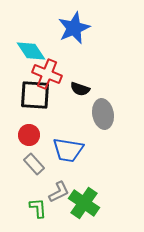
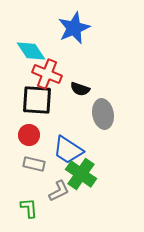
black square: moved 2 px right, 5 px down
blue trapezoid: rotated 24 degrees clockwise
gray rectangle: rotated 35 degrees counterclockwise
gray L-shape: moved 1 px up
green cross: moved 3 px left, 29 px up
green L-shape: moved 9 px left
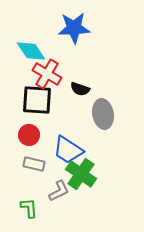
blue star: rotated 20 degrees clockwise
red cross: rotated 8 degrees clockwise
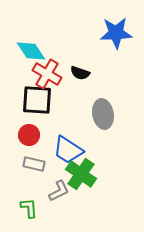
blue star: moved 42 px right, 5 px down
black semicircle: moved 16 px up
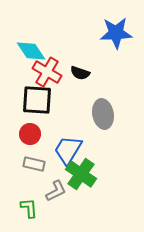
red cross: moved 2 px up
red circle: moved 1 px right, 1 px up
blue trapezoid: rotated 88 degrees clockwise
gray L-shape: moved 3 px left
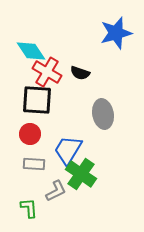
blue star: rotated 12 degrees counterclockwise
gray rectangle: rotated 10 degrees counterclockwise
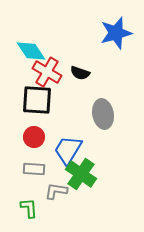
red circle: moved 4 px right, 3 px down
gray rectangle: moved 5 px down
gray L-shape: rotated 145 degrees counterclockwise
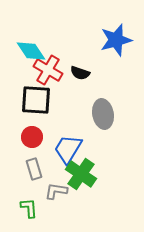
blue star: moved 7 px down
red cross: moved 1 px right, 2 px up
black square: moved 1 px left
red circle: moved 2 px left
blue trapezoid: moved 1 px up
gray rectangle: rotated 70 degrees clockwise
